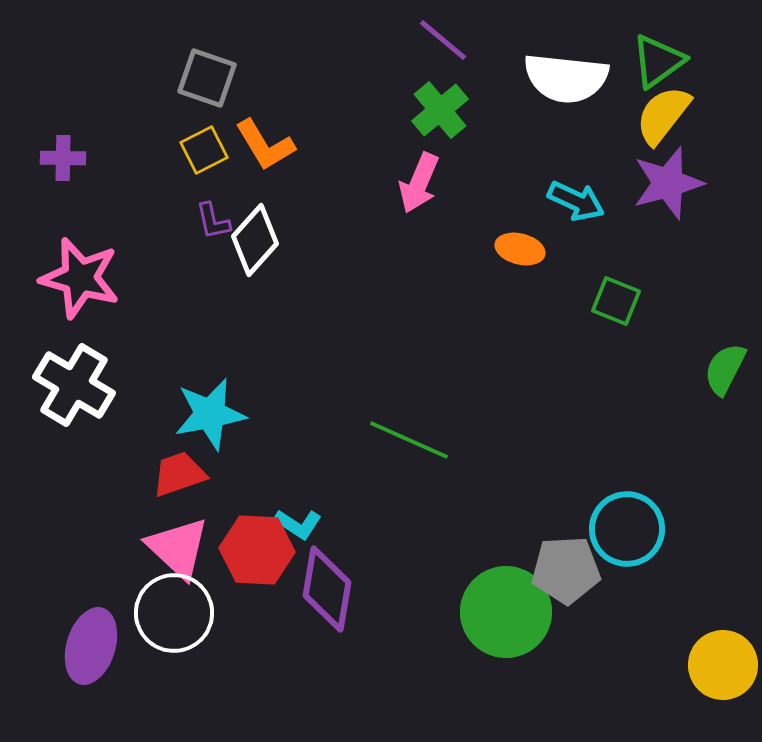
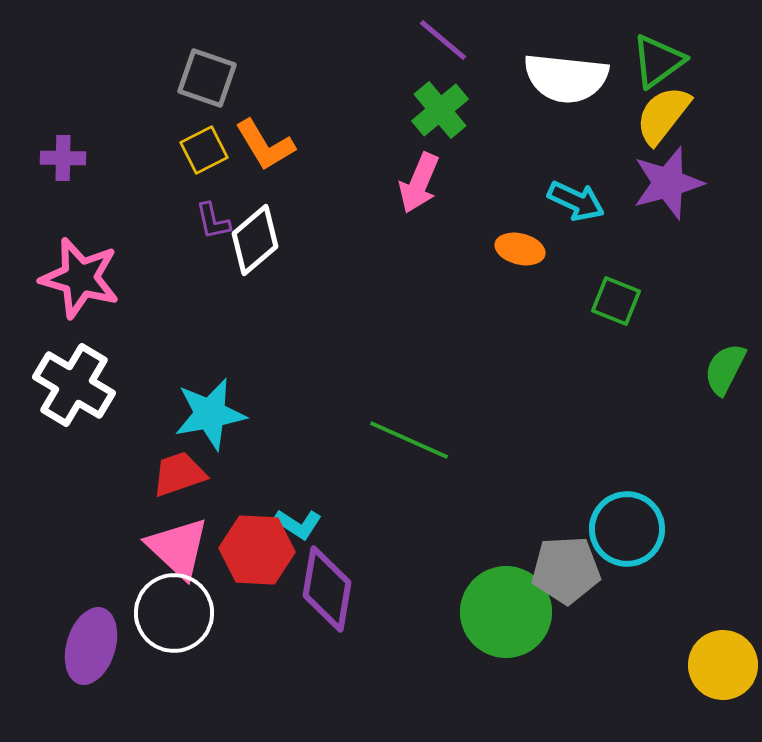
white diamond: rotated 8 degrees clockwise
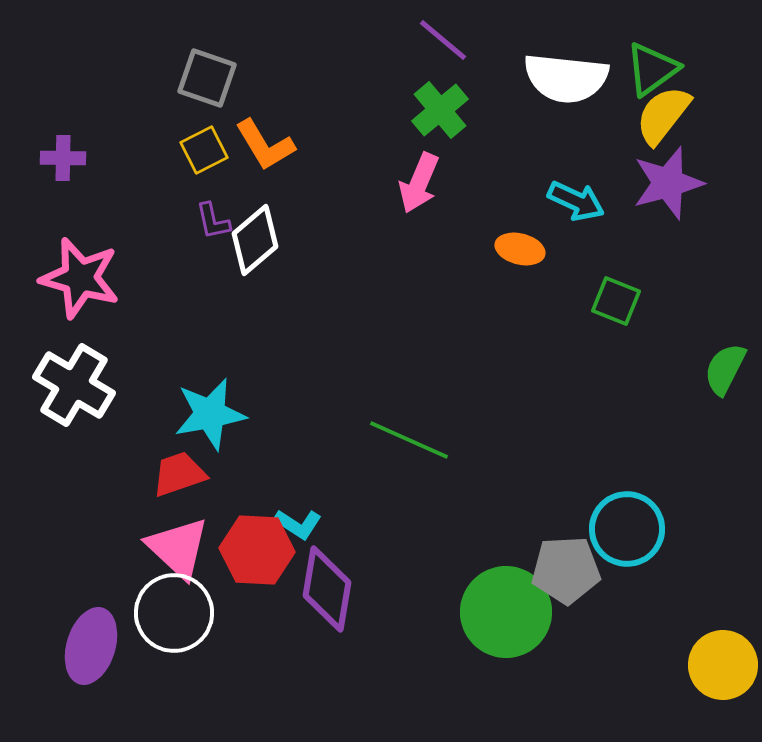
green triangle: moved 6 px left, 8 px down
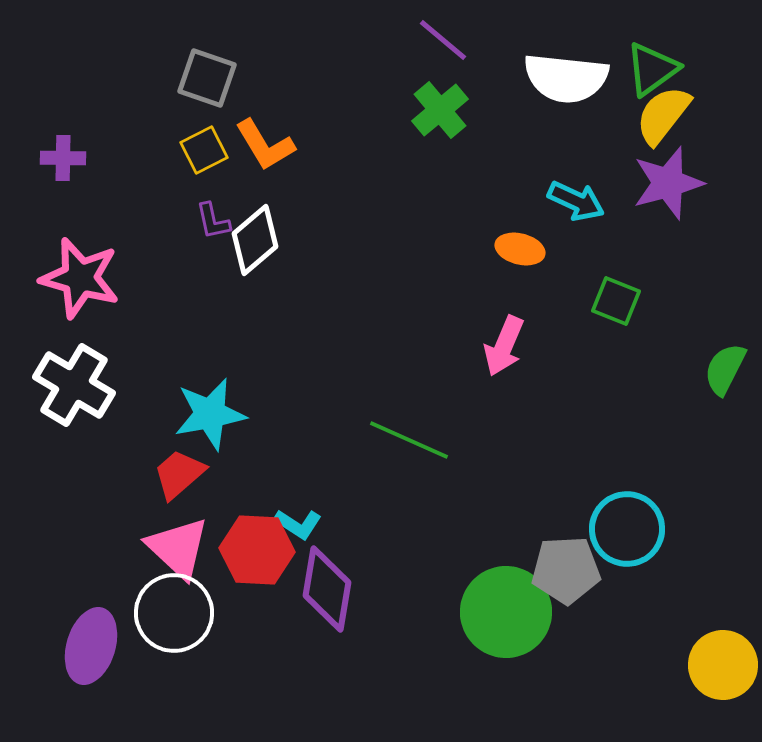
pink arrow: moved 85 px right, 163 px down
red trapezoid: rotated 22 degrees counterclockwise
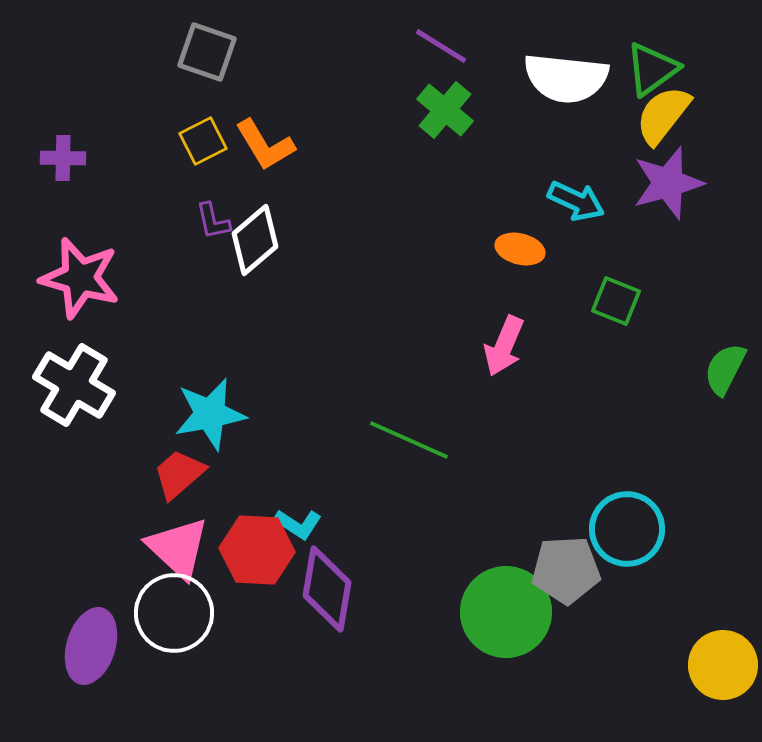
purple line: moved 2 px left, 6 px down; rotated 8 degrees counterclockwise
gray square: moved 26 px up
green cross: moved 5 px right; rotated 10 degrees counterclockwise
yellow square: moved 1 px left, 9 px up
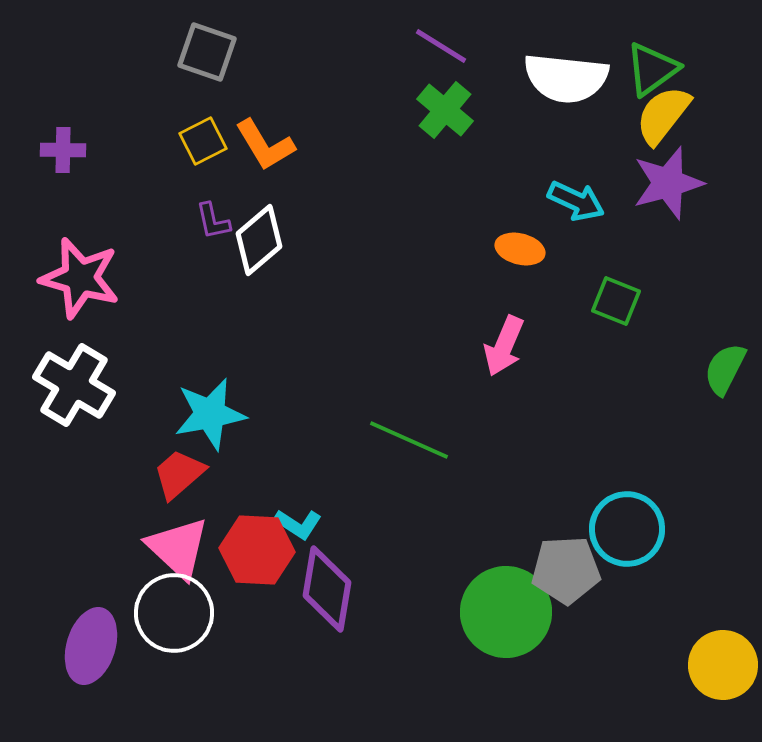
purple cross: moved 8 px up
white diamond: moved 4 px right
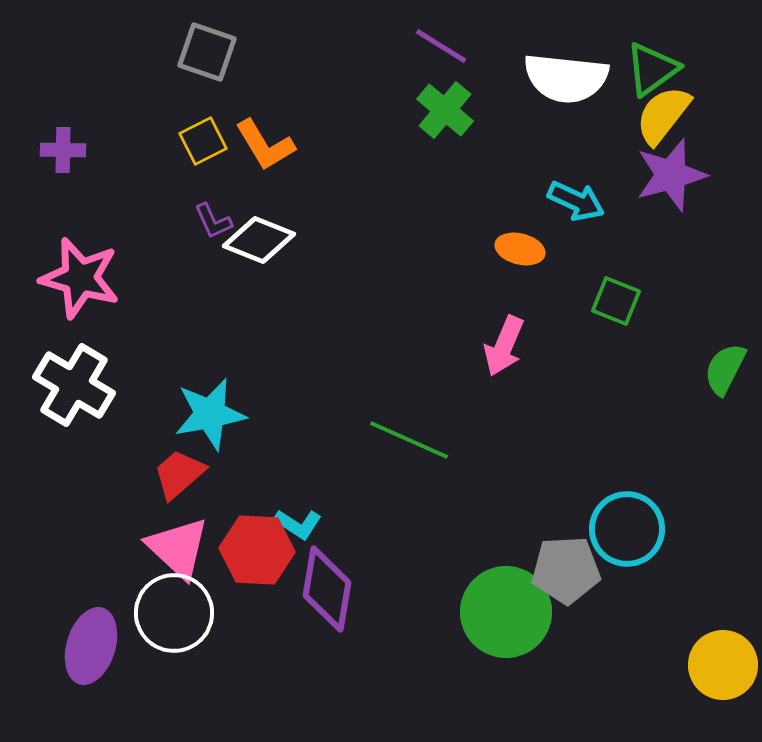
purple star: moved 3 px right, 8 px up
purple L-shape: rotated 12 degrees counterclockwise
white diamond: rotated 62 degrees clockwise
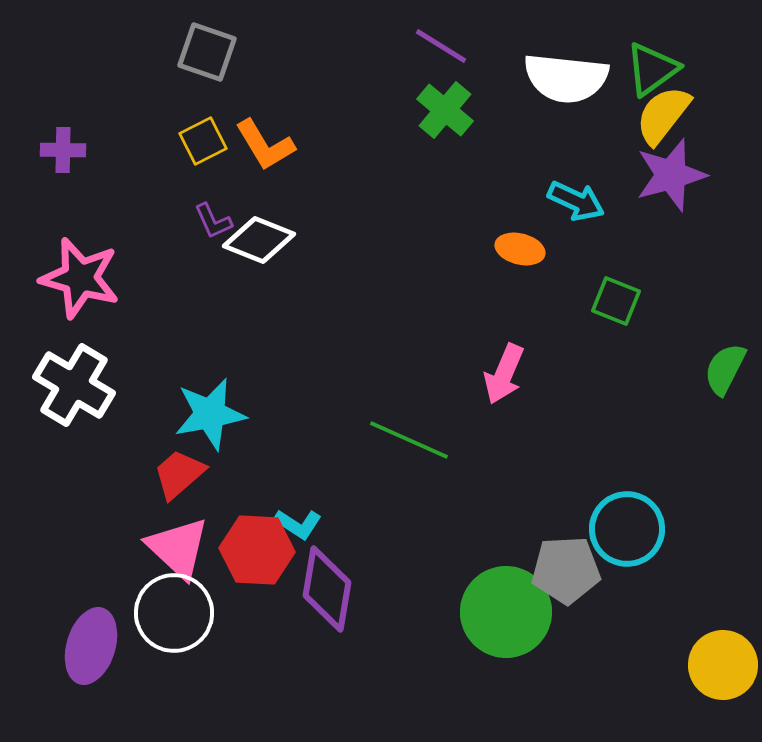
pink arrow: moved 28 px down
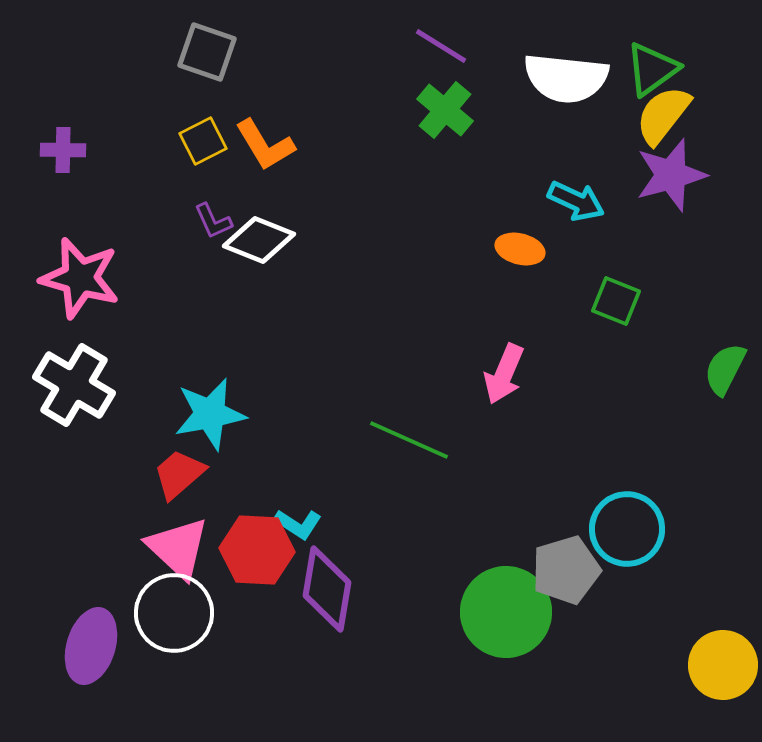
gray pentagon: rotated 14 degrees counterclockwise
